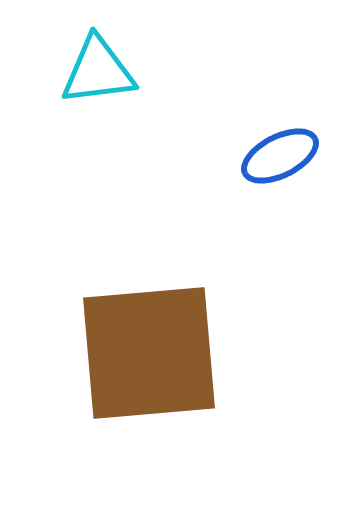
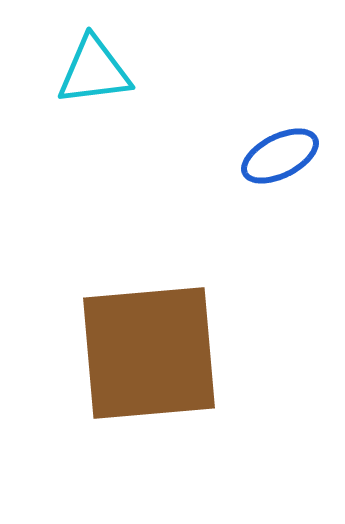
cyan triangle: moved 4 px left
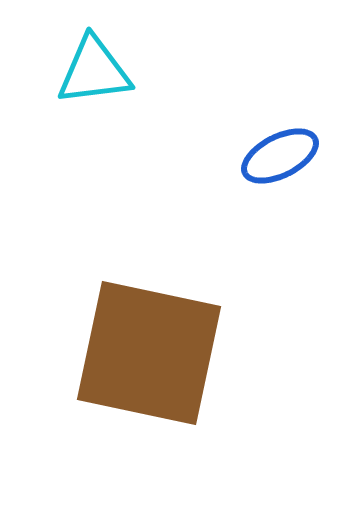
brown square: rotated 17 degrees clockwise
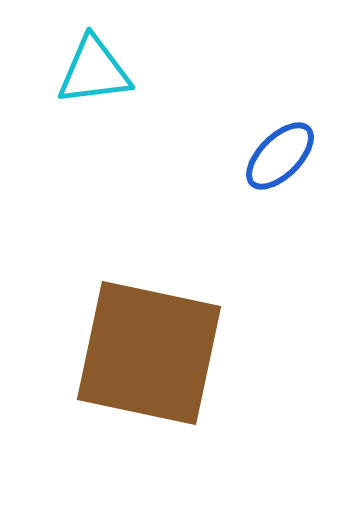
blue ellipse: rotated 18 degrees counterclockwise
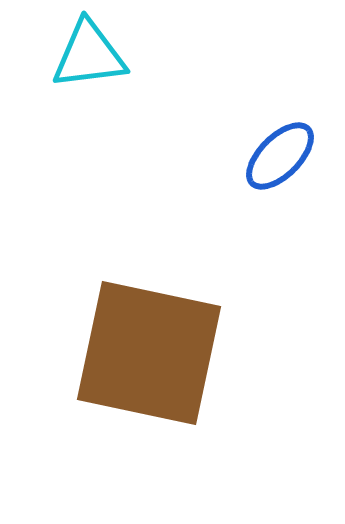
cyan triangle: moved 5 px left, 16 px up
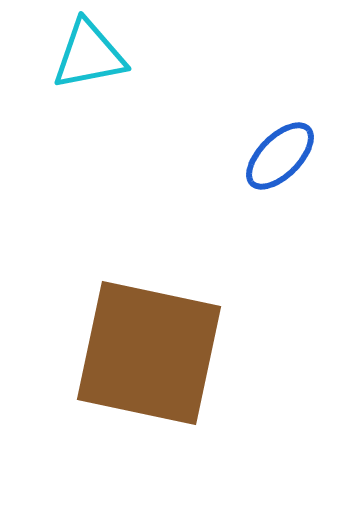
cyan triangle: rotated 4 degrees counterclockwise
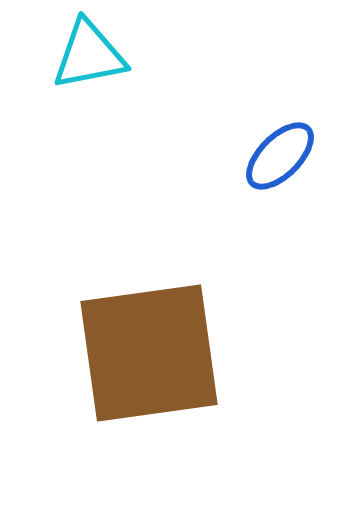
brown square: rotated 20 degrees counterclockwise
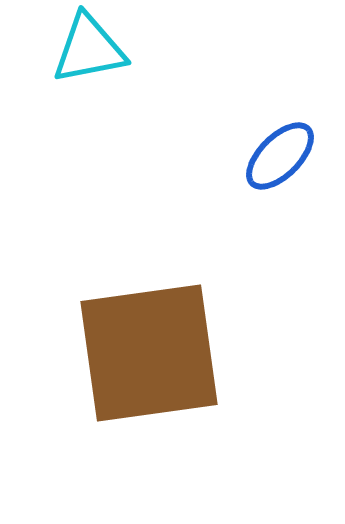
cyan triangle: moved 6 px up
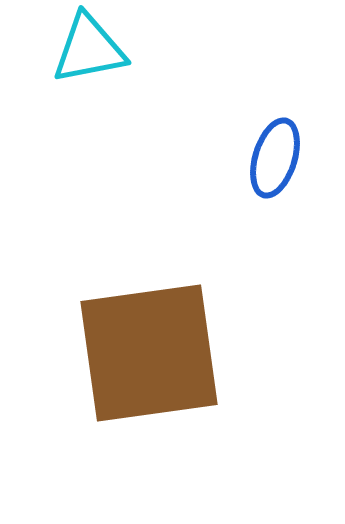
blue ellipse: moved 5 px left, 2 px down; rotated 28 degrees counterclockwise
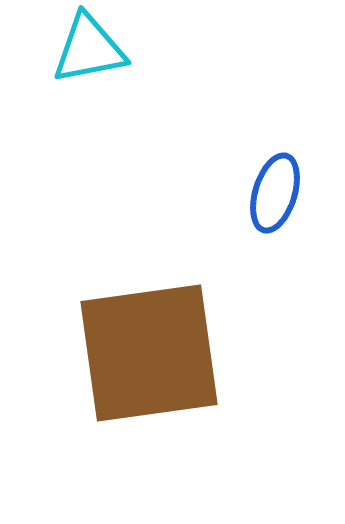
blue ellipse: moved 35 px down
